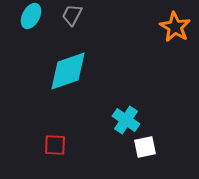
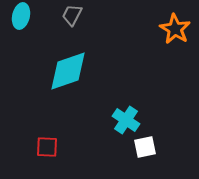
cyan ellipse: moved 10 px left; rotated 15 degrees counterclockwise
orange star: moved 2 px down
red square: moved 8 px left, 2 px down
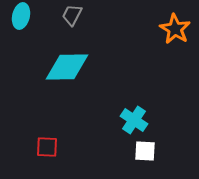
cyan diamond: moved 1 px left, 4 px up; rotated 18 degrees clockwise
cyan cross: moved 8 px right
white square: moved 4 px down; rotated 15 degrees clockwise
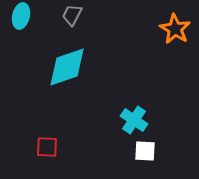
cyan diamond: rotated 18 degrees counterclockwise
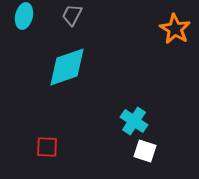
cyan ellipse: moved 3 px right
cyan cross: moved 1 px down
white square: rotated 15 degrees clockwise
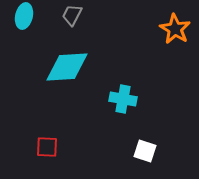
cyan diamond: rotated 15 degrees clockwise
cyan cross: moved 11 px left, 22 px up; rotated 24 degrees counterclockwise
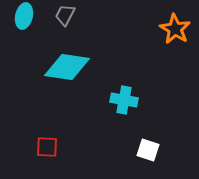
gray trapezoid: moved 7 px left
cyan diamond: rotated 12 degrees clockwise
cyan cross: moved 1 px right, 1 px down
white square: moved 3 px right, 1 px up
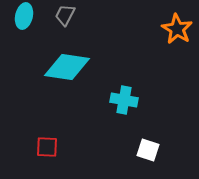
orange star: moved 2 px right
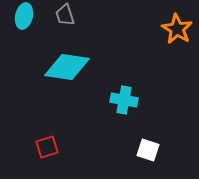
gray trapezoid: rotated 45 degrees counterclockwise
red square: rotated 20 degrees counterclockwise
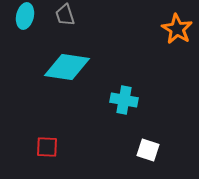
cyan ellipse: moved 1 px right
red square: rotated 20 degrees clockwise
